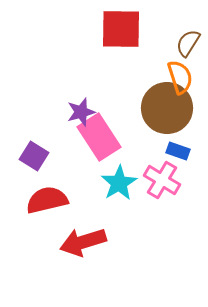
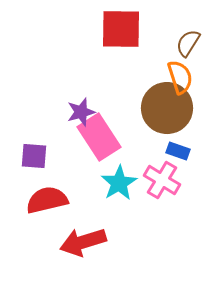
purple square: rotated 28 degrees counterclockwise
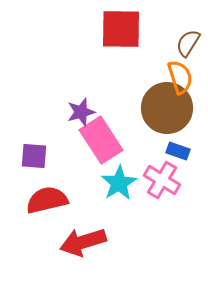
pink rectangle: moved 2 px right, 3 px down
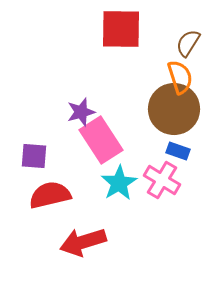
brown circle: moved 7 px right, 1 px down
red semicircle: moved 3 px right, 5 px up
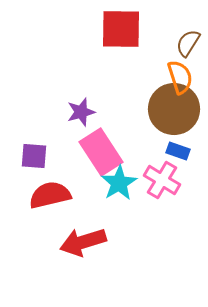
pink rectangle: moved 12 px down
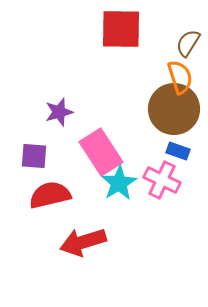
purple star: moved 22 px left
pink cross: rotated 6 degrees counterclockwise
